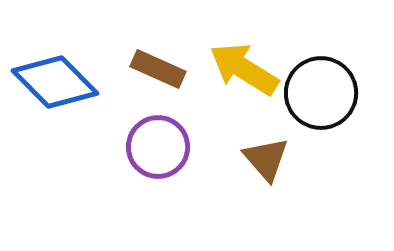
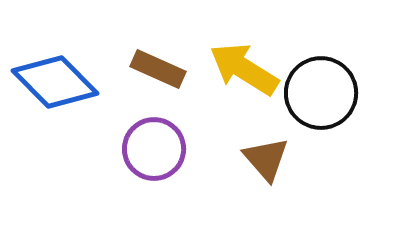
purple circle: moved 4 px left, 2 px down
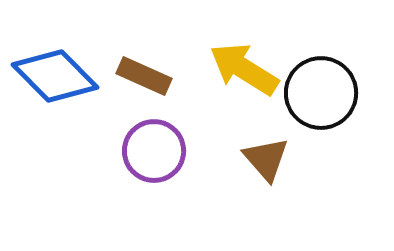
brown rectangle: moved 14 px left, 7 px down
blue diamond: moved 6 px up
purple circle: moved 2 px down
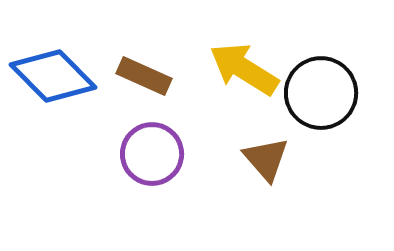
blue diamond: moved 2 px left
purple circle: moved 2 px left, 3 px down
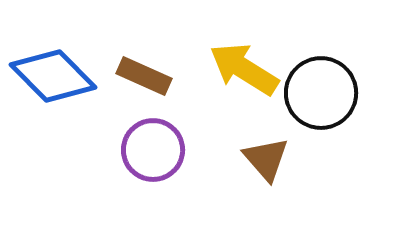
purple circle: moved 1 px right, 4 px up
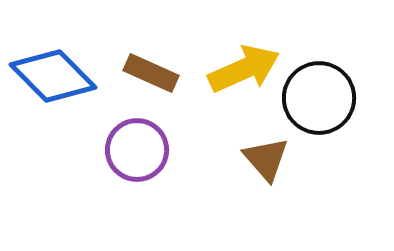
yellow arrow: rotated 124 degrees clockwise
brown rectangle: moved 7 px right, 3 px up
black circle: moved 2 px left, 5 px down
purple circle: moved 16 px left
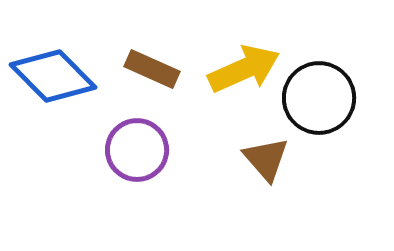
brown rectangle: moved 1 px right, 4 px up
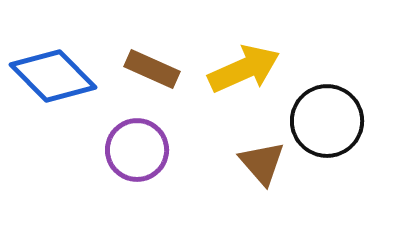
black circle: moved 8 px right, 23 px down
brown triangle: moved 4 px left, 4 px down
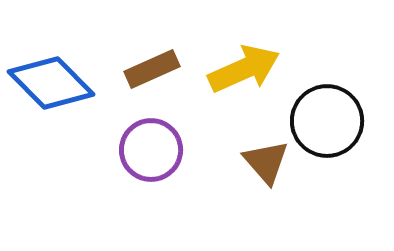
brown rectangle: rotated 48 degrees counterclockwise
blue diamond: moved 2 px left, 7 px down
purple circle: moved 14 px right
brown triangle: moved 4 px right, 1 px up
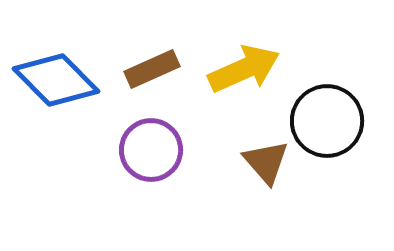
blue diamond: moved 5 px right, 3 px up
